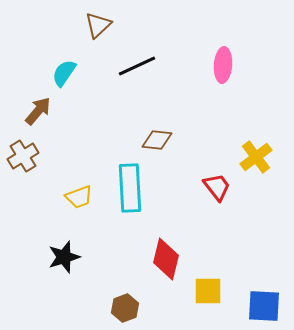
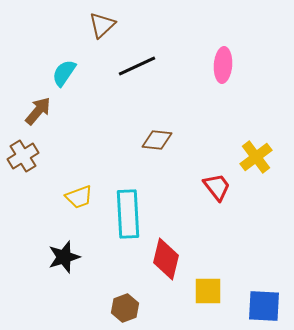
brown triangle: moved 4 px right
cyan rectangle: moved 2 px left, 26 px down
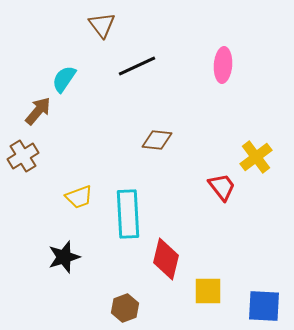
brown triangle: rotated 24 degrees counterclockwise
cyan semicircle: moved 6 px down
red trapezoid: moved 5 px right
